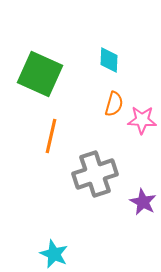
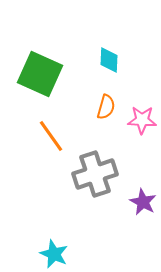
orange semicircle: moved 8 px left, 3 px down
orange line: rotated 48 degrees counterclockwise
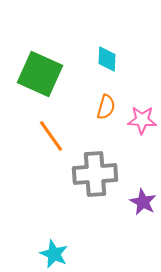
cyan diamond: moved 2 px left, 1 px up
gray cross: rotated 15 degrees clockwise
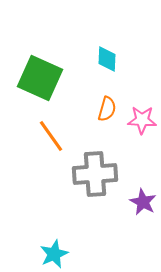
green square: moved 4 px down
orange semicircle: moved 1 px right, 2 px down
cyan star: rotated 24 degrees clockwise
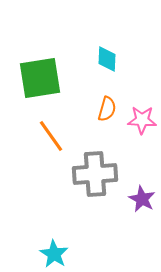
green square: rotated 33 degrees counterclockwise
purple star: moved 1 px left, 3 px up
cyan star: rotated 16 degrees counterclockwise
